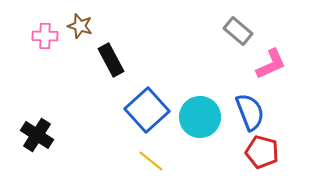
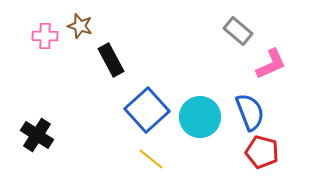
yellow line: moved 2 px up
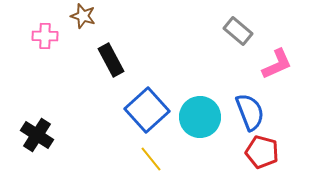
brown star: moved 3 px right, 10 px up
pink L-shape: moved 6 px right
yellow line: rotated 12 degrees clockwise
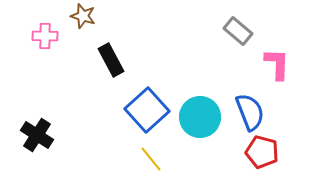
pink L-shape: rotated 64 degrees counterclockwise
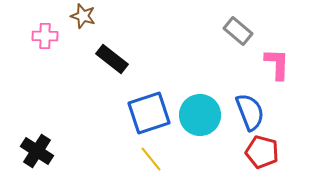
black rectangle: moved 1 px right, 1 px up; rotated 24 degrees counterclockwise
blue square: moved 2 px right, 3 px down; rotated 24 degrees clockwise
cyan circle: moved 2 px up
black cross: moved 16 px down
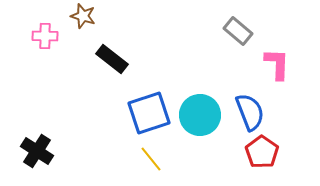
red pentagon: rotated 20 degrees clockwise
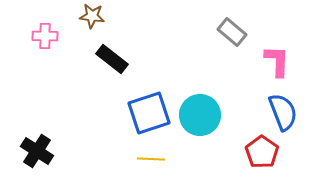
brown star: moved 9 px right; rotated 10 degrees counterclockwise
gray rectangle: moved 6 px left, 1 px down
pink L-shape: moved 3 px up
blue semicircle: moved 33 px right
yellow line: rotated 48 degrees counterclockwise
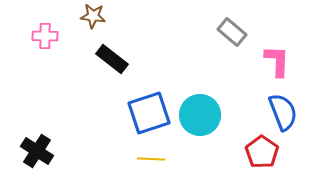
brown star: moved 1 px right
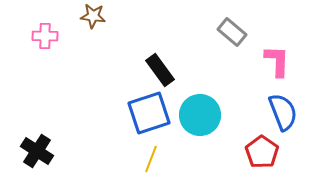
black rectangle: moved 48 px right, 11 px down; rotated 16 degrees clockwise
yellow line: rotated 72 degrees counterclockwise
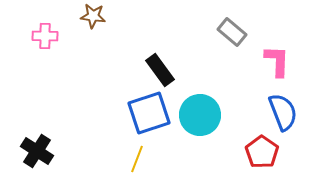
yellow line: moved 14 px left
